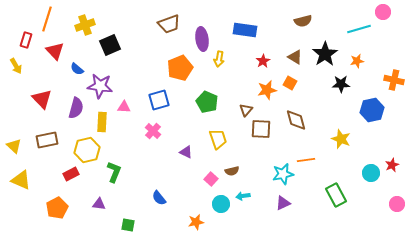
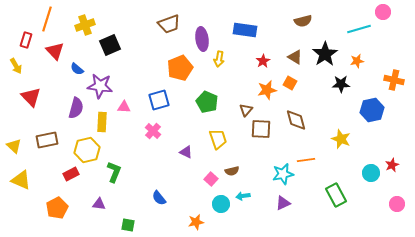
red triangle at (42, 99): moved 11 px left, 2 px up
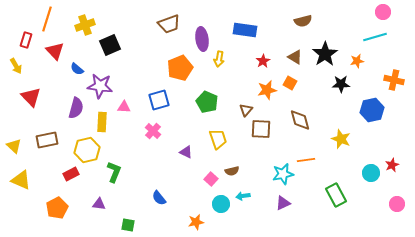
cyan line at (359, 29): moved 16 px right, 8 px down
brown diamond at (296, 120): moved 4 px right
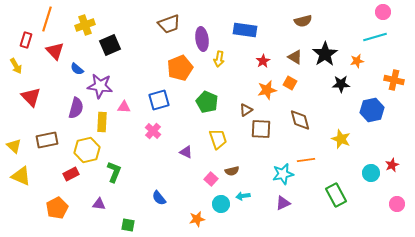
brown triangle at (246, 110): rotated 16 degrees clockwise
yellow triangle at (21, 180): moved 4 px up
orange star at (196, 222): moved 1 px right, 3 px up
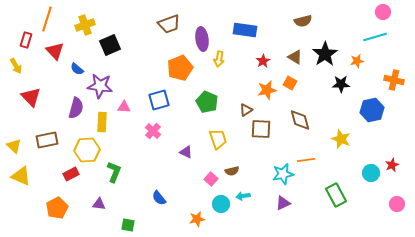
yellow hexagon at (87, 150): rotated 10 degrees clockwise
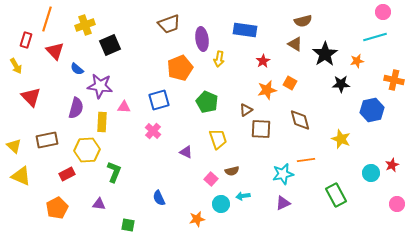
brown triangle at (295, 57): moved 13 px up
red rectangle at (71, 174): moved 4 px left
blue semicircle at (159, 198): rotated 14 degrees clockwise
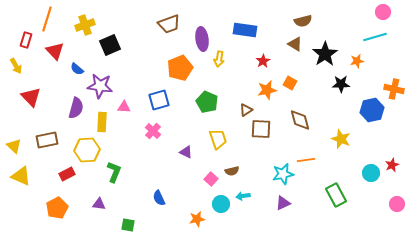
orange cross at (394, 80): moved 9 px down
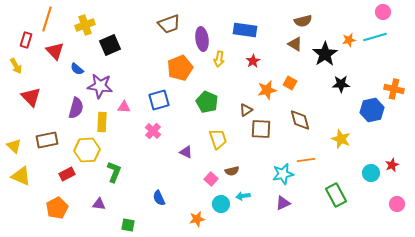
red star at (263, 61): moved 10 px left
orange star at (357, 61): moved 8 px left, 21 px up
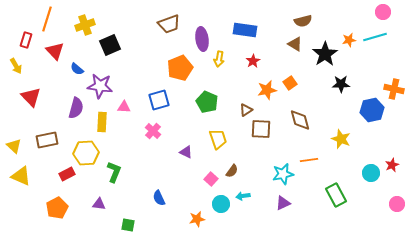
orange square at (290, 83): rotated 24 degrees clockwise
yellow hexagon at (87, 150): moved 1 px left, 3 px down
orange line at (306, 160): moved 3 px right
brown semicircle at (232, 171): rotated 40 degrees counterclockwise
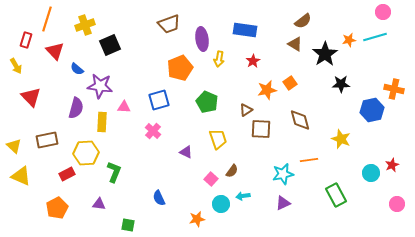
brown semicircle at (303, 21): rotated 24 degrees counterclockwise
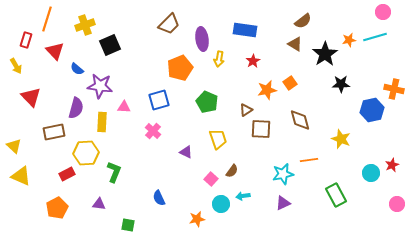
brown trapezoid at (169, 24): rotated 25 degrees counterclockwise
brown rectangle at (47, 140): moved 7 px right, 8 px up
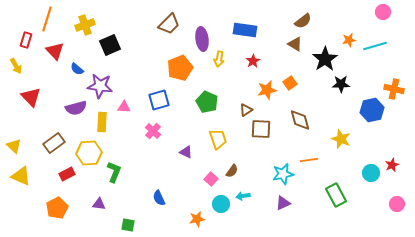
cyan line at (375, 37): moved 9 px down
black star at (325, 54): moved 5 px down
purple semicircle at (76, 108): rotated 60 degrees clockwise
brown rectangle at (54, 132): moved 11 px down; rotated 25 degrees counterclockwise
yellow hexagon at (86, 153): moved 3 px right
